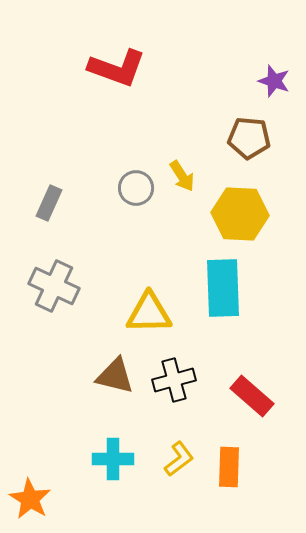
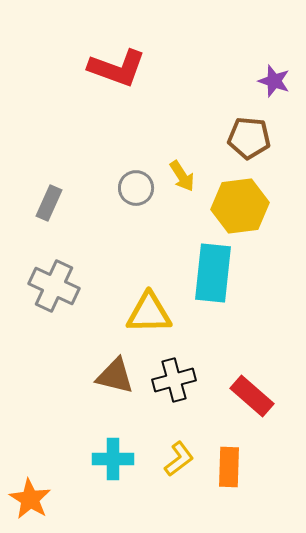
yellow hexagon: moved 8 px up; rotated 10 degrees counterclockwise
cyan rectangle: moved 10 px left, 15 px up; rotated 8 degrees clockwise
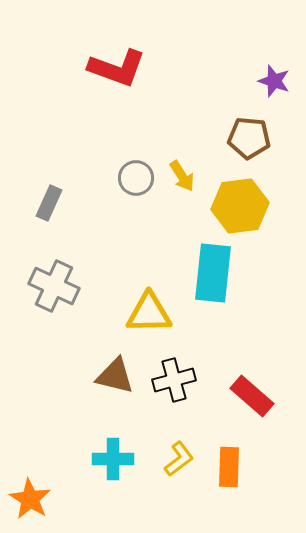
gray circle: moved 10 px up
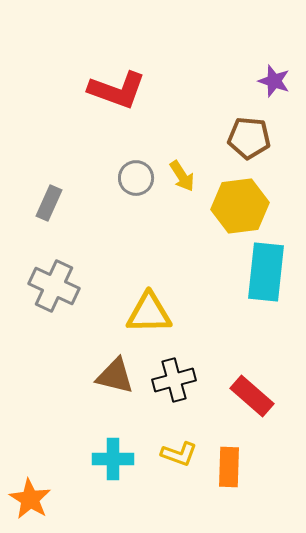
red L-shape: moved 22 px down
cyan rectangle: moved 53 px right, 1 px up
yellow L-shape: moved 5 px up; rotated 57 degrees clockwise
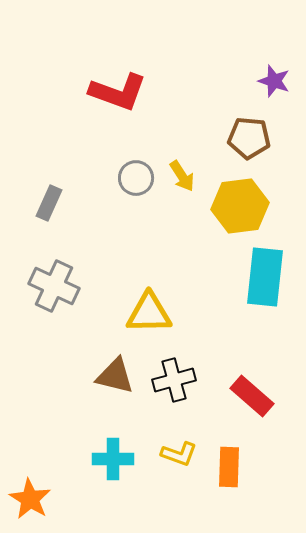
red L-shape: moved 1 px right, 2 px down
cyan rectangle: moved 1 px left, 5 px down
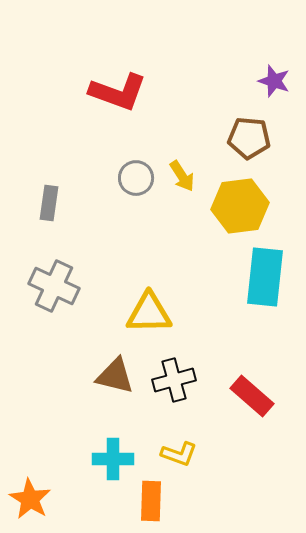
gray rectangle: rotated 16 degrees counterclockwise
orange rectangle: moved 78 px left, 34 px down
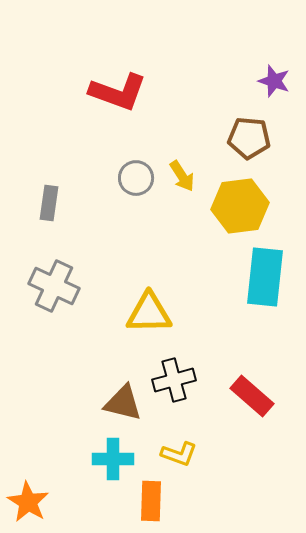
brown triangle: moved 8 px right, 27 px down
orange star: moved 2 px left, 3 px down
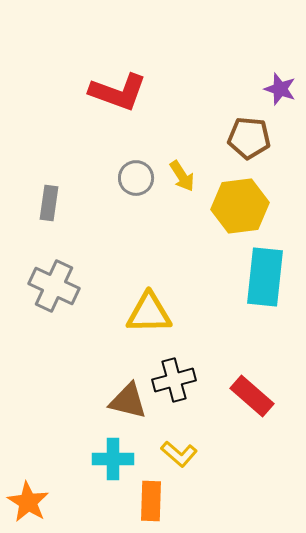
purple star: moved 6 px right, 8 px down
brown triangle: moved 5 px right, 2 px up
yellow L-shape: rotated 21 degrees clockwise
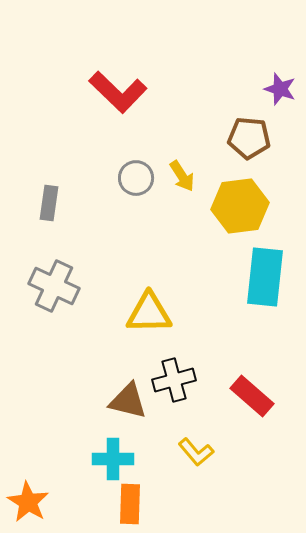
red L-shape: rotated 24 degrees clockwise
yellow L-shape: moved 17 px right, 2 px up; rotated 9 degrees clockwise
orange rectangle: moved 21 px left, 3 px down
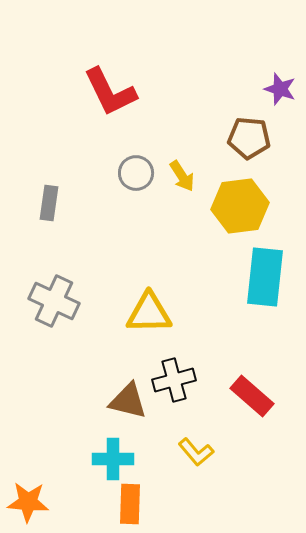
red L-shape: moved 8 px left; rotated 20 degrees clockwise
gray circle: moved 5 px up
gray cross: moved 15 px down
orange star: rotated 27 degrees counterclockwise
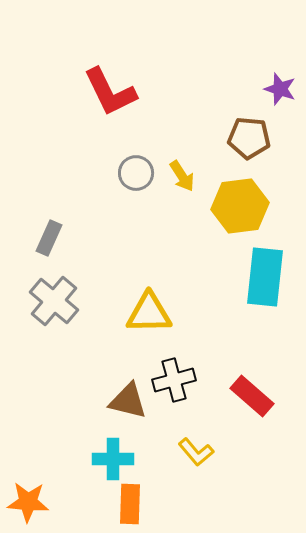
gray rectangle: moved 35 px down; rotated 16 degrees clockwise
gray cross: rotated 15 degrees clockwise
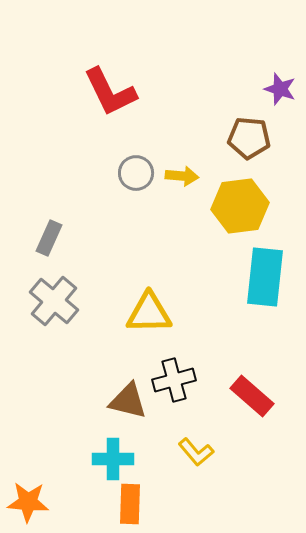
yellow arrow: rotated 52 degrees counterclockwise
